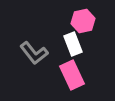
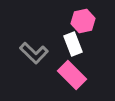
gray L-shape: rotated 8 degrees counterclockwise
pink rectangle: rotated 20 degrees counterclockwise
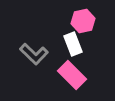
gray L-shape: moved 1 px down
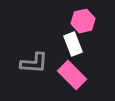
gray L-shape: moved 9 px down; rotated 40 degrees counterclockwise
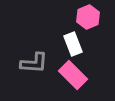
pink hexagon: moved 5 px right, 4 px up; rotated 10 degrees counterclockwise
pink rectangle: moved 1 px right
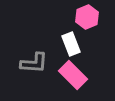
pink hexagon: moved 1 px left
white rectangle: moved 2 px left
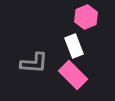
pink hexagon: moved 1 px left
white rectangle: moved 3 px right, 2 px down
